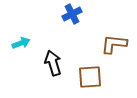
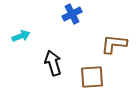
cyan arrow: moved 7 px up
brown square: moved 2 px right
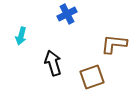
blue cross: moved 5 px left
cyan arrow: rotated 126 degrees clockwise
brown square: rotated 15 degrees counterclockwise
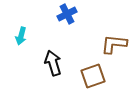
brown square: moved 1 px right, 1 px up
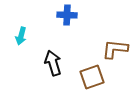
blue cross: moved 1 px down; rotated 30 degrees clockwise
brown L-shape: moved 1 px right, 5 px down
brown square: moved 1 px left, 1 px down
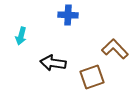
blue cross: moved 1 px right
brown L-shape: rotated 40 degrees clockwise
black arrow: rotated 65 degrees counterclockwise
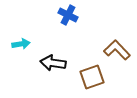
blue cross: rotated 24 degrees clockwise
cyan arrow: moved 8 px down; rotated 114 degrees counterclockwise
brown L-shape: moved 2 px right, 1 px down
